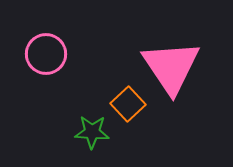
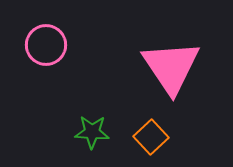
pink circle: moved 9 px up
orange square: moved 23 px right, 33 px down
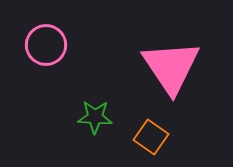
green star: moved 3 px right, 15 px up
orange square: rotated 12 degrees counterclockwise
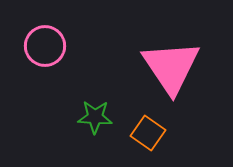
pink circle: moved 1 px left, 1 px down
orange square: moved 3 px left, 4 px up
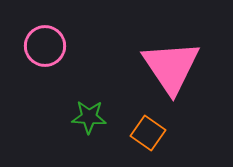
green star: moved 6 px left
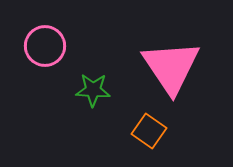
green star: moved 4 px right, 27 px up
orange square: moved 1 px right, 2 px up
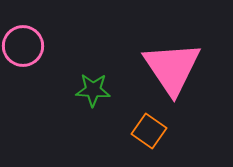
pink circle: moved 22 px left
pink triangle: moved 1 px right, 1 px down
